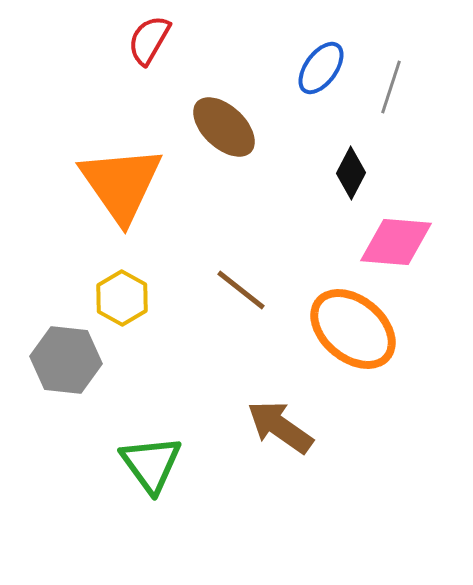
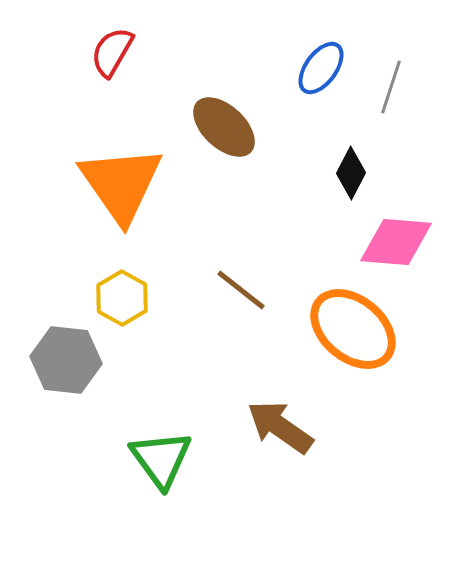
red semicircle: moved 37 px left, 12 px down
green triangle: moved 10 px right, 5 px up
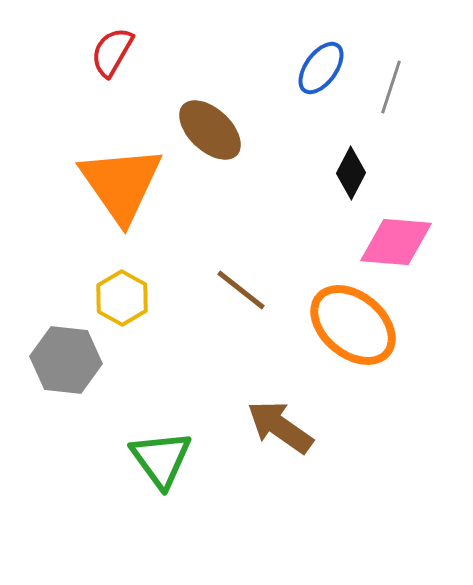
brown ellipse: moved 14 px left, 3 px down
orange ellipse: moved 4 px up
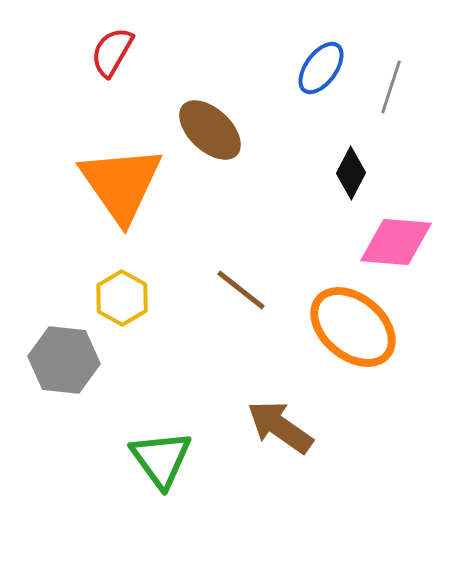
orange ellipse: moved 2 px down
gray hexagon: moved 2 px left
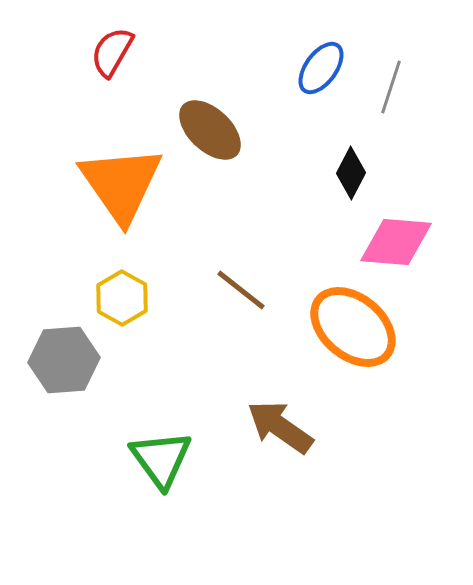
gray hexagon: rotated 10 degrees counterclockwise
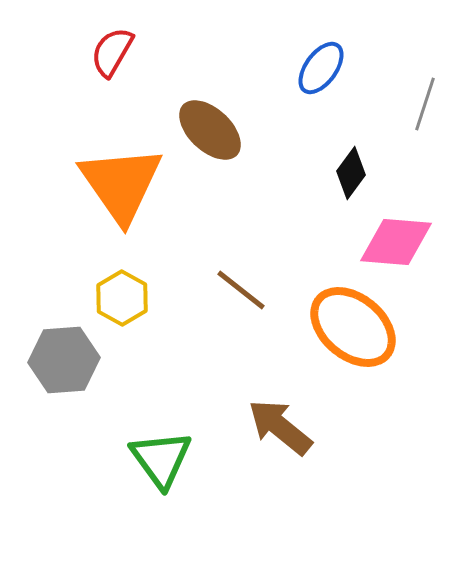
gray line: moved 34 px right, 17 px down
black diamond: rotated 9 degrees clockwise
brown arrow: rotated 4 degrees clockwise
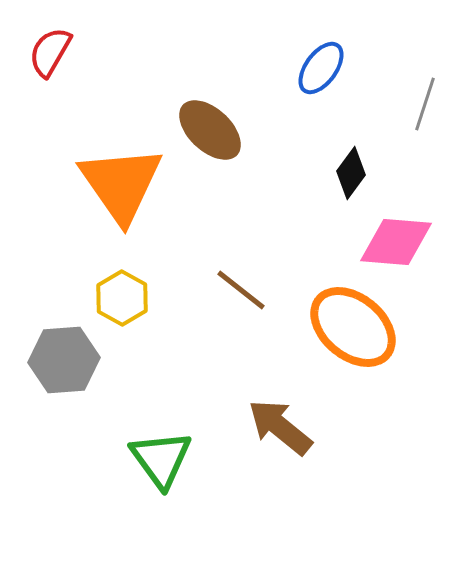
red semicircle: moved 62 px left
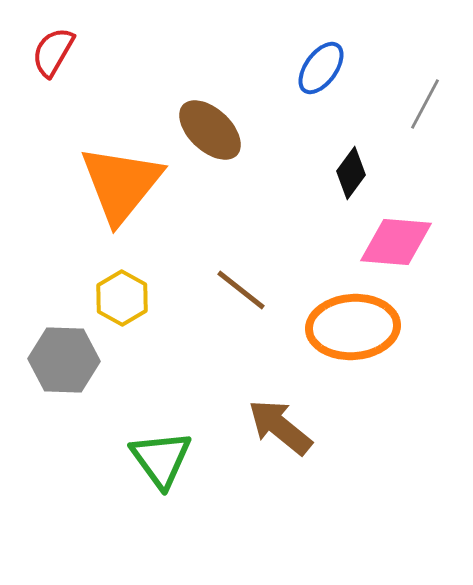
red semicircle: moved 3 px right
gray line: rotated 10 degrees clockwise
orange triangle: rotated 14 degrees clockwise
orange ellipse: rotated 44 degrees counterclockwise
gray hexagon: rotated 6 degrees clockwise
